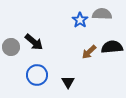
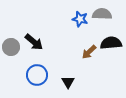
blue star: moved 1 px up; rotated 21 degrees counterclockwise
black semicircle: moved 1 px left, 4 px up
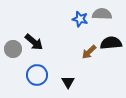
gray circle: moved 2 px right, 2 px down
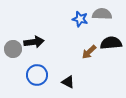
black arrow: rotated 48 degrees counterclockwise
black triangle: rotated 32 degrees counterclockwise
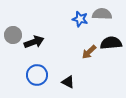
black arrow: rotated 12 degrees counterclockwise
gray circle: moved 14 px up
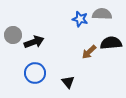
blue circle: moved 2 px left, 2 px up
black triangle: rotated 24 degrees clockwise
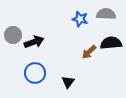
gray semicircle: moved 4 px right
black triangle: rotated 16 degrees clockwise
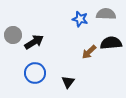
black arrow: rotated 12 degrees counterclockwise
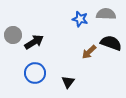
black semicircle: rotated 25 degrees clockwise
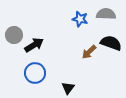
gray circle: moved 1 px right
black arrow: moved 3 px down
black triangle: moved 6 px down
